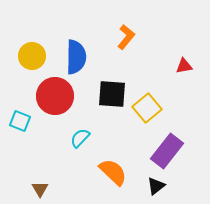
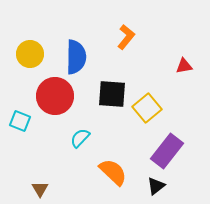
yellow circle: moved 2 px left, 2 px up
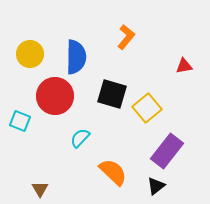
black square: rotated 12 degrees clockwise
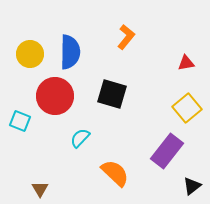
blue semicircle: moved 6 px left, 5 px up
red triangle: moved 2 px right, 3 px up
yellow square: moved 40 px right
orange semicircle: moved 2 px right, 1 px down
black triangle: moved 36 px right
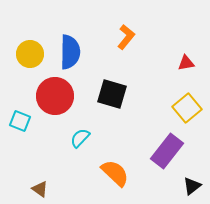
brown triangle: rotated 24 degrees counterclockwise
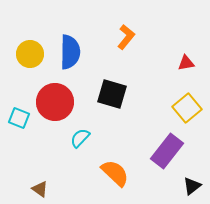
red circle: moved 6 px down
cyan square: moved 1 px left, 3 px up
